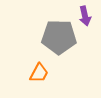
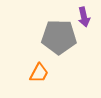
purple arrow: moved 1 px left, 1 px down
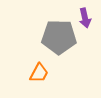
purple arrow: moved 1 px right, 1 px down
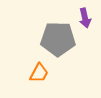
gray pentagon: moved 1 px left, 2 px down
